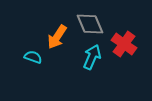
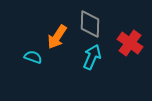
gray diamond: rotated 24 degrees clockwise
red cross: moved 6 px right, 1 px up
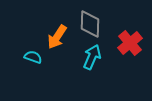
red cross: rotated 15 degrees clockwise
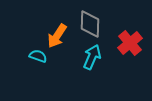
orange arrow: moved 1 px up
cyan semicircle: moved 5 px right, 1 px up
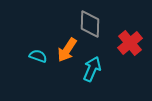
orange arrow: moved 10 px right, 14 px down
cyan arrow: moved 12 px down
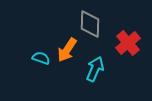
red cross: moved 2 px left
cyan semicircle: moved 3 px right, 2 px down
cyan arrow: moved 3 px right
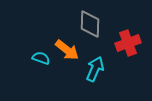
red cross: rotated 20 degrees clockwise
orange arrow: rotated 85 degrees counterclockwise
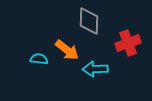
gray diamond: moved 1 px left, 3 px up
cyan semicircle: moved 2 px left, 1 px down; rotated 12 degrees counterclockwise
cyan arrow: rotated 115 degrees counterclockwise
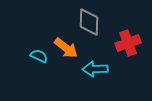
gray diamond: moved 1 px down
orange arrow: moved 1 px left, 2 px up
cyan semicircle: moved 3 px up; rotated 18 degrees clockwise
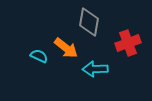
gray diamond: rotated 8 degrees clockwise
